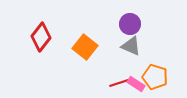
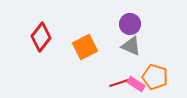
orange square: rotated 25 degrees clockwise
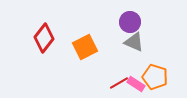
purple circle: moved 2 px up
red diamond: moved 3 px right, 1 px down
gray triangle: moved 3 px right, 4 px up
red line: rotated 12 degrees counterclockwise
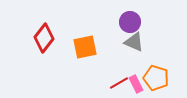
orange square: rotated 15 degrees clockwise
orange pentagon: moved 1 px right, 1 px down
pink rectangle: rotated 30 degrees clockwise
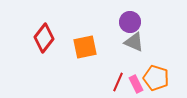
red line: moved 1 px left, 1 px up; rotated 36 degrees counterclockwise
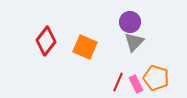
red diamond: moved 2 px right, 3 px down
gray triangle: rotated 50 degrees clockwise
orange square: rotated 35 degrees clockwise
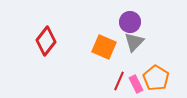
orange square: moved 19 px right
orange pentagon: rotated 15 degrees clockwise
red line: moved 1 px right, 1 px up
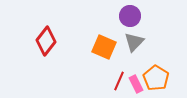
purple circle: moved 6 px up
